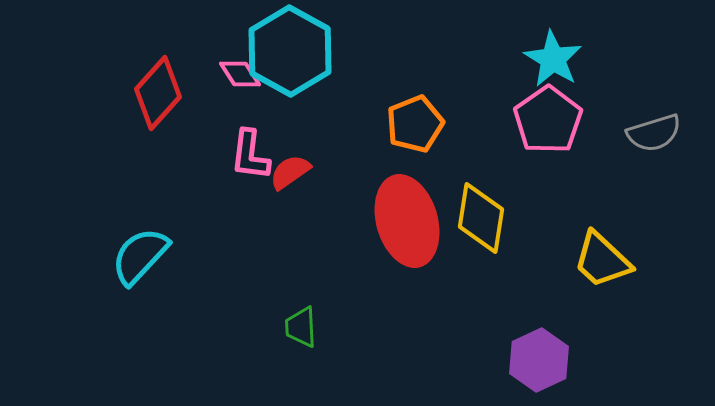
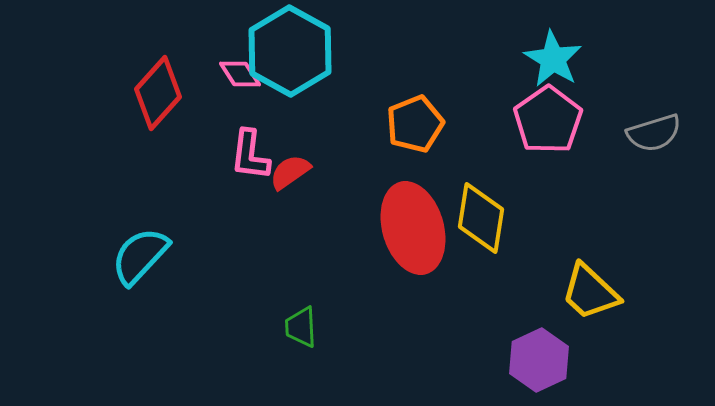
red ellipse: moved 6 px right, 7 px down
yellow trapezoid: moved 12 px left, 32 px down
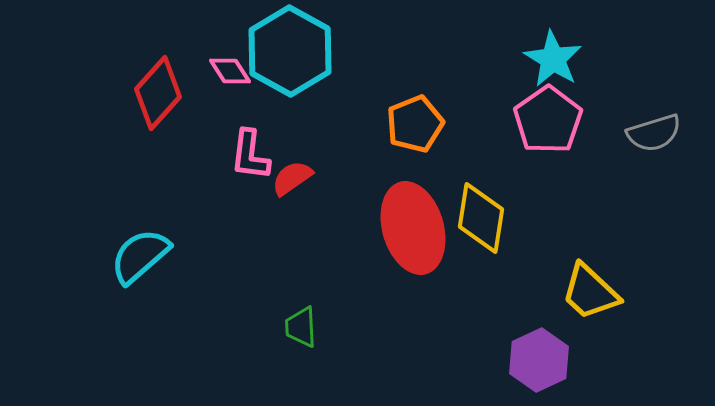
pink diamond: moved 10 px left, 3 px up
red semicircle: moved 2 px right, 6 px down
cyan semicircle: rotated 6 degrees clockwise
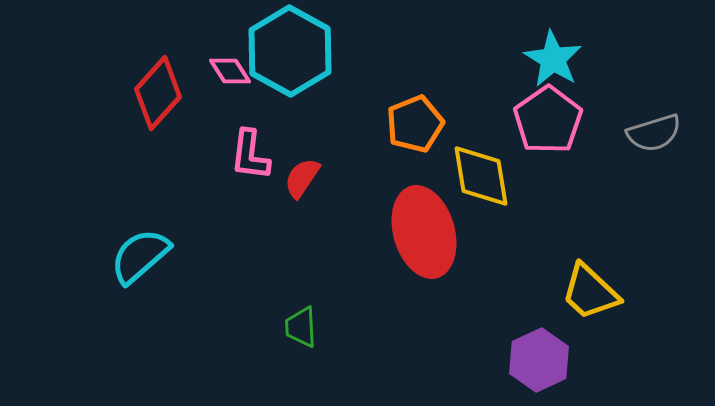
red semicircle: moved 10 px right; rotated 21 degrees counterclockwise
yellow diamond: moved 42 px up; rotated 18 degrees counterclockwise
red ellipse: moved 11 px right, 4 px down
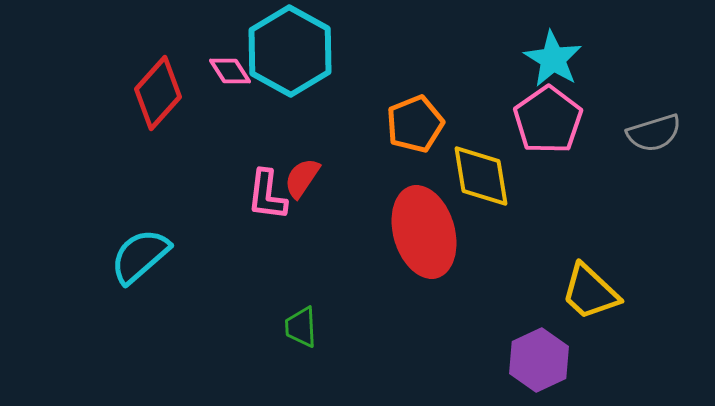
pink L-shape: moved 17 px right, 40 px down
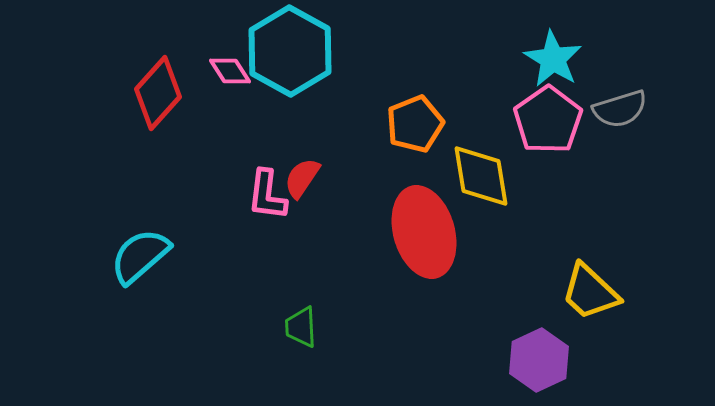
gray semicircle: moved 34 px left, 24 px up
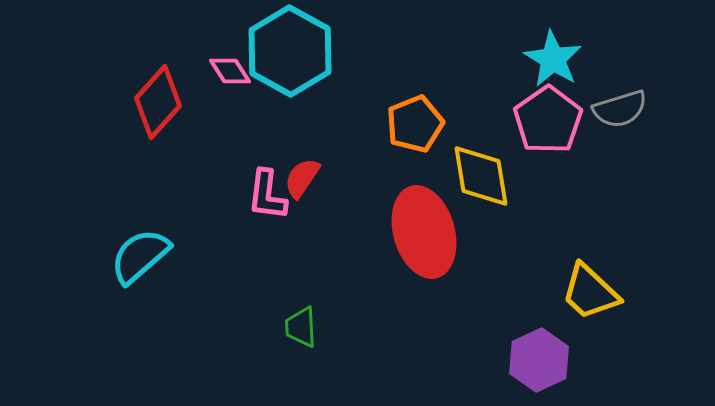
red diamond: moved 9 px down
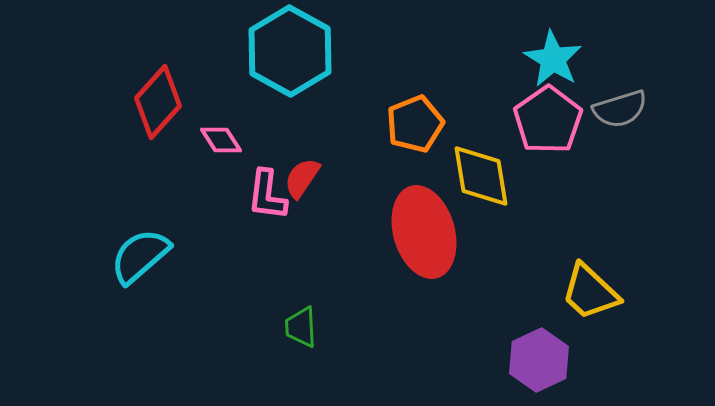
pink diamond: moved 9 px left, 69 px down
